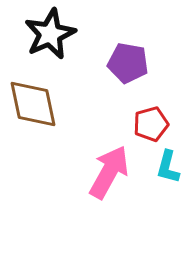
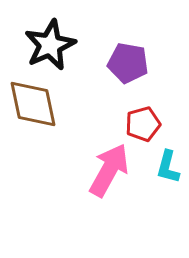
black star: moved 11 px down
red pentagon: moved 8 px left
pink arrow: moved 2 px up
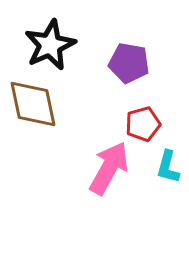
purple pentagon: moved 1 px right
pink arrow: moved 2 px up
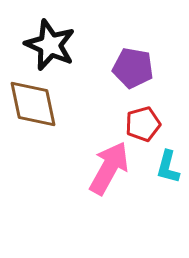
black star: rotated 24 degrees counterclockwise
purple pentagon: moved 4 px right, 5 px down
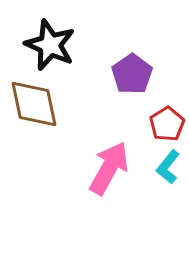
purple pentagon: moved 1 px left, 6 px down; rotated 27 degrees clockwise
brown diamond: moved 1 px right
red pentagon: moved 24 px right; rotated 16 degrees counterclockwise
cyan L-shape: rotated 24 degrees clockwise
